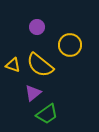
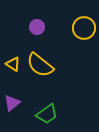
yellow circle: moved 14 px right, 17 px up
yellow triangle: moved 1 px up; rotated 14 degrees clockwise
purple triangle: moved 21 px left, 10 px down
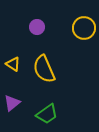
yellow semicircle: moved 4 px right, 4 px down; rotated 28 degrees clockwise
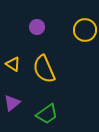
yellow circle: moved 1 px right, 2 px down
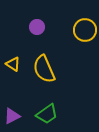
purple triangle: moved 13 px down; rotated 12 degrees clockwise
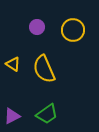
yellow circle: moved 12 px left
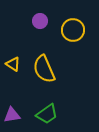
purple circle: moved 3 px right, 6 px up
purple triangle: moved 1 px up; rotated 18 degrees clockwise
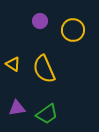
purple triangle: moved 5 px right, 7 px up
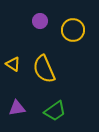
green trapezoid: moved 8 px right, 3 px up
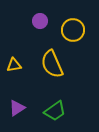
yellow triangle: moved 1 px right, 1 px down; rotated 42 degrees counterclockwise
yellow semicircle: moved 8 px right, 5 px up
purple triangle: rotated 24 degrees counterclockwise
